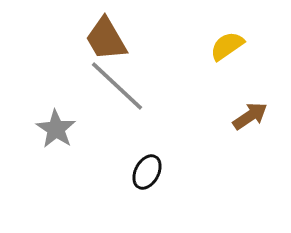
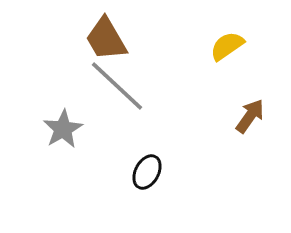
brown arrow: rotated 21 degrees counterclockwise
gray star: moved 7 px right; rotated 9 degrees clockwise
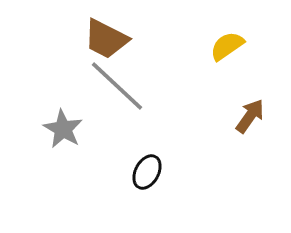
brown trapezoid: rotated 33 degrees counterclockwise
gray star: rotated 12 degrees counterclockwise
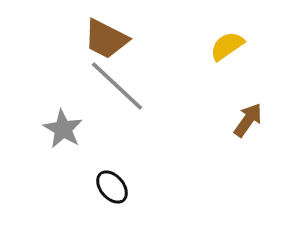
brown arrow: moved 2 px left, 4 px down
black ellipse: moved 35 px left, 15 px down; rotated 68 degrees counterclockwise
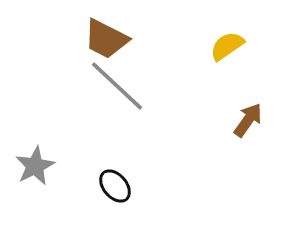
gray star: moved 28 px left, 37 px down; rotated 15 degrees clockwise
black ellipse: moved 3 px right, 1 px up
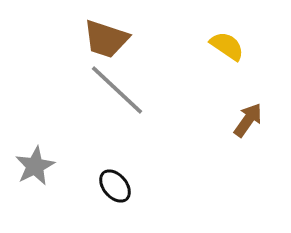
brown trapezoid: rotated 9 degrees counterclockwise
yellow semicircle: rotated 69 degrees clockwise
gray line: moved 4 px down
